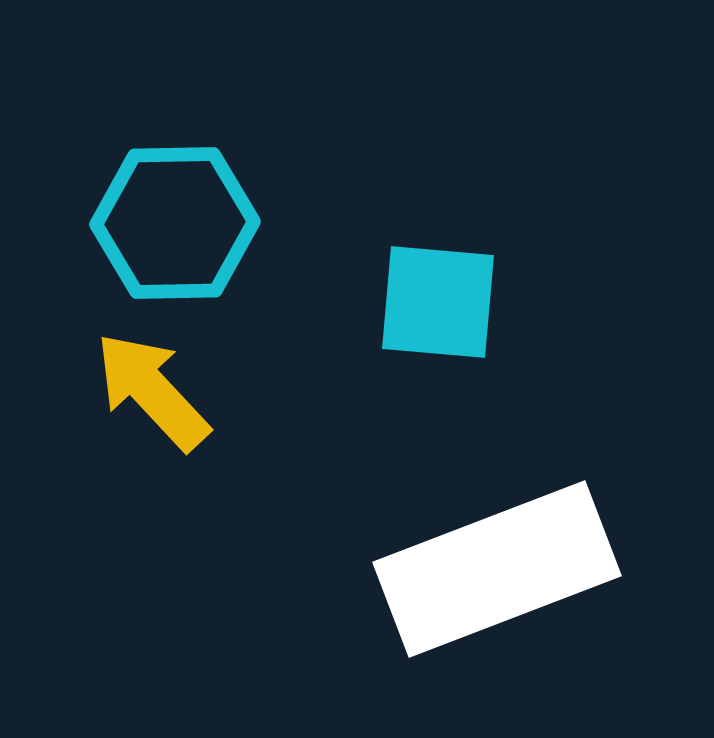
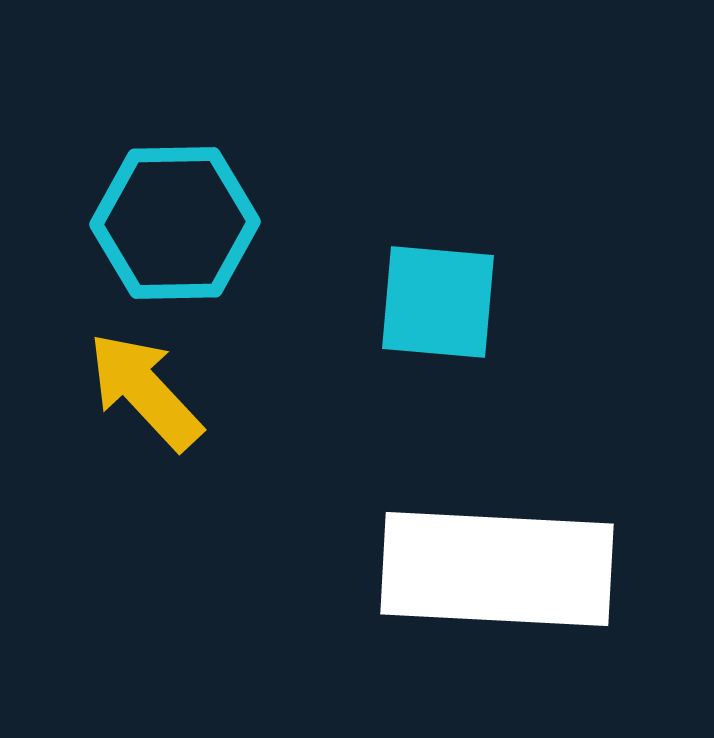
yellow arrow: moved 7 px left
white rectangle: rotated 24 degrees clockwise
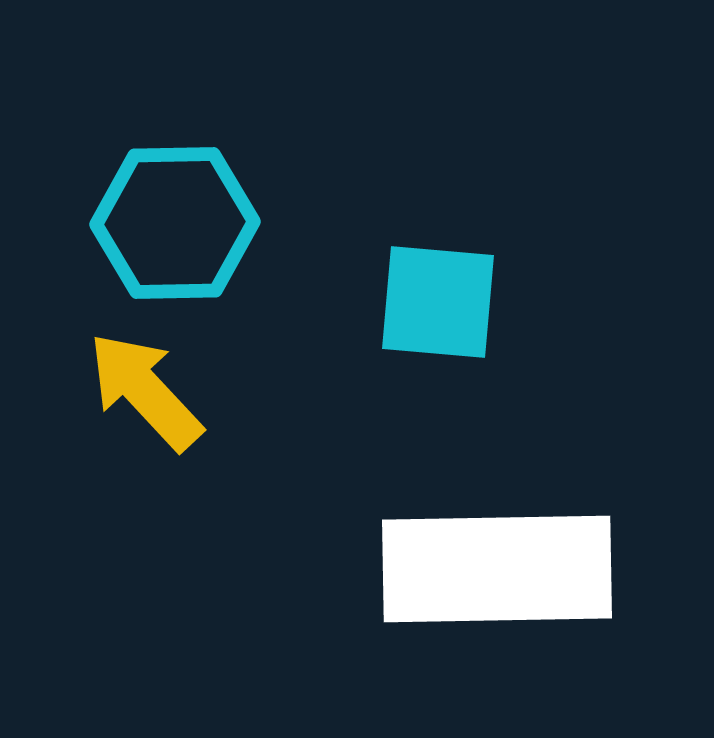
white rectangle: rotated 4 degrees counterclockwise
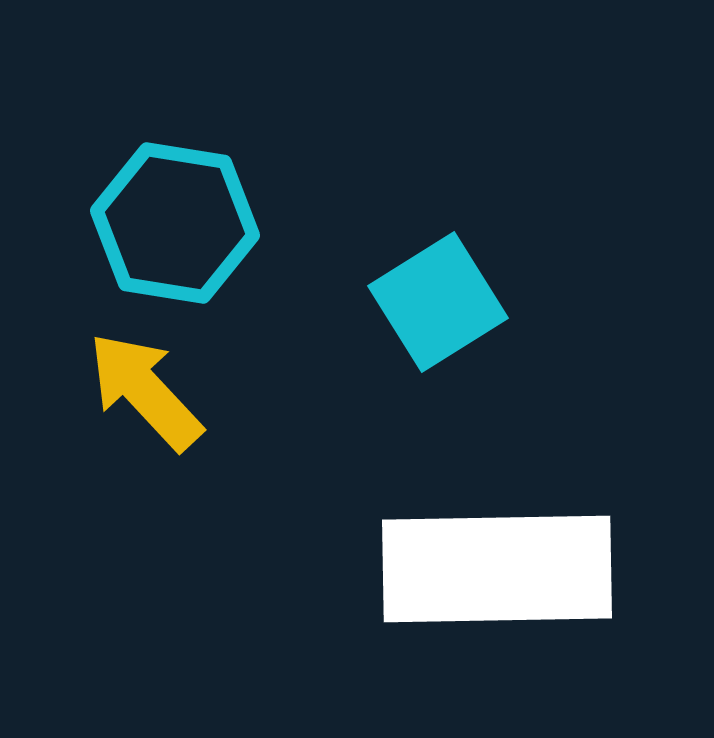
cyan hexagon: rotated 10 degrees clockwise
cyan square: rotated 37 degrees counterclockwise
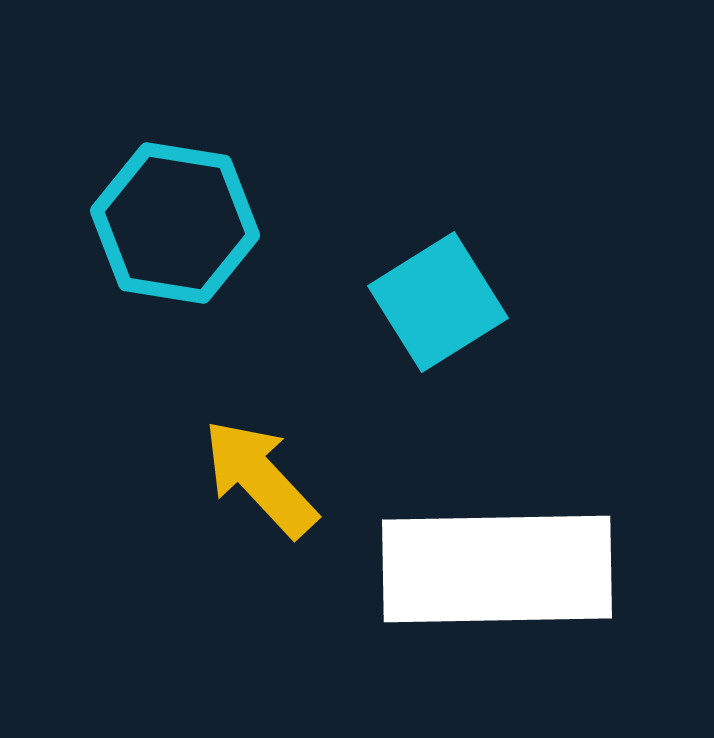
yellow arrow: moved 115 px right, 87 px down
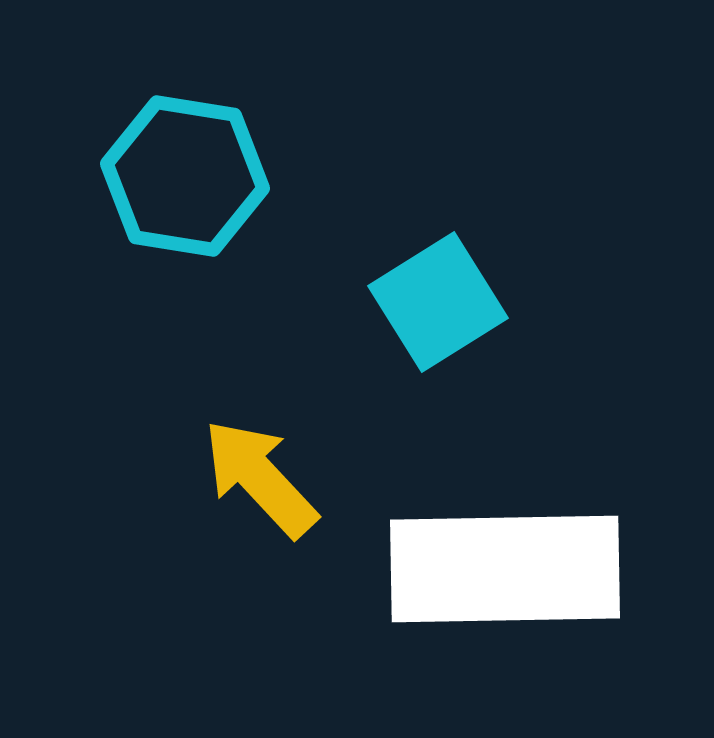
cyan hexagon: moved 10 px right, 47 px up
white rectangle: moved 8 px right
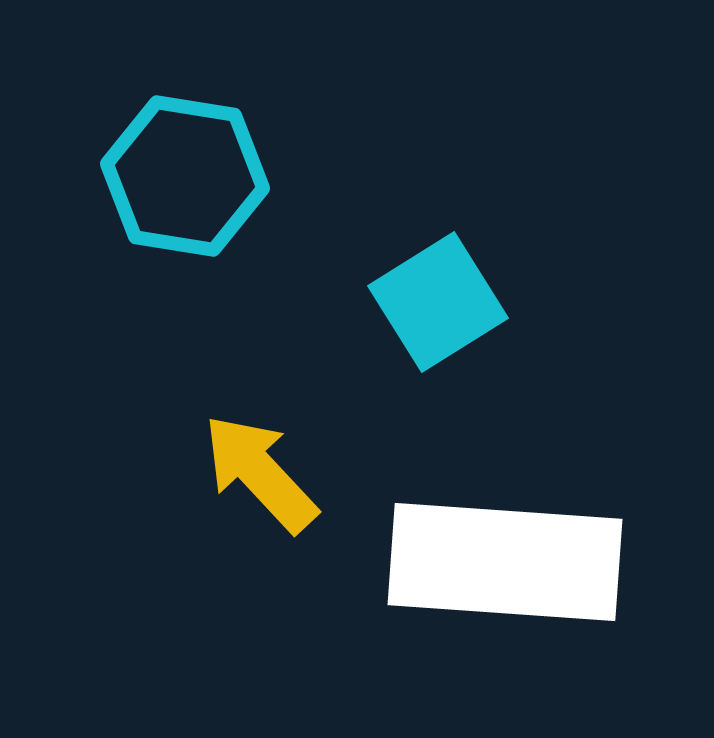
yellow arrow: moved 5 px up
white rectangle: moved 7 px up; rotated 5 degrees clockwise
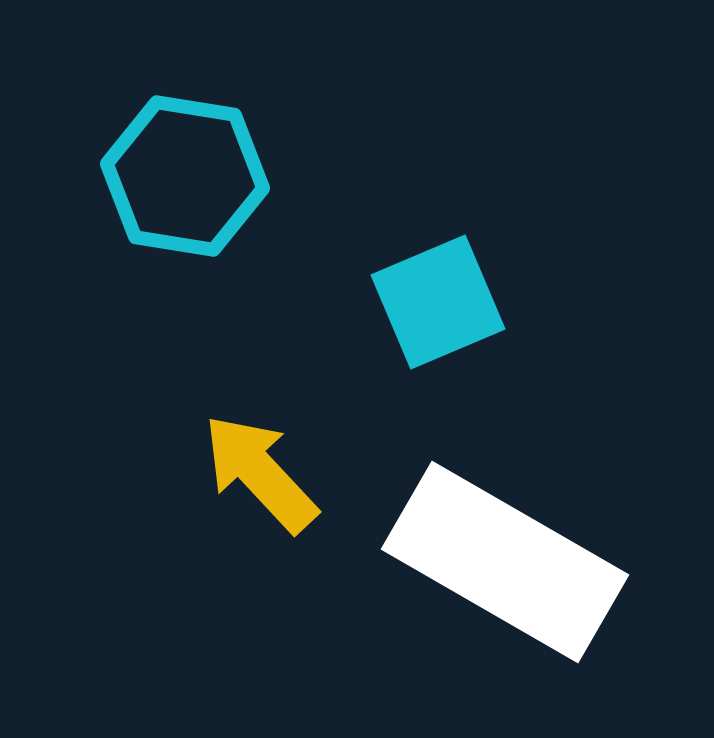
cyan square: rotated 9 degrees clockwise
white rectangle: rotated 26 degrees clockwise
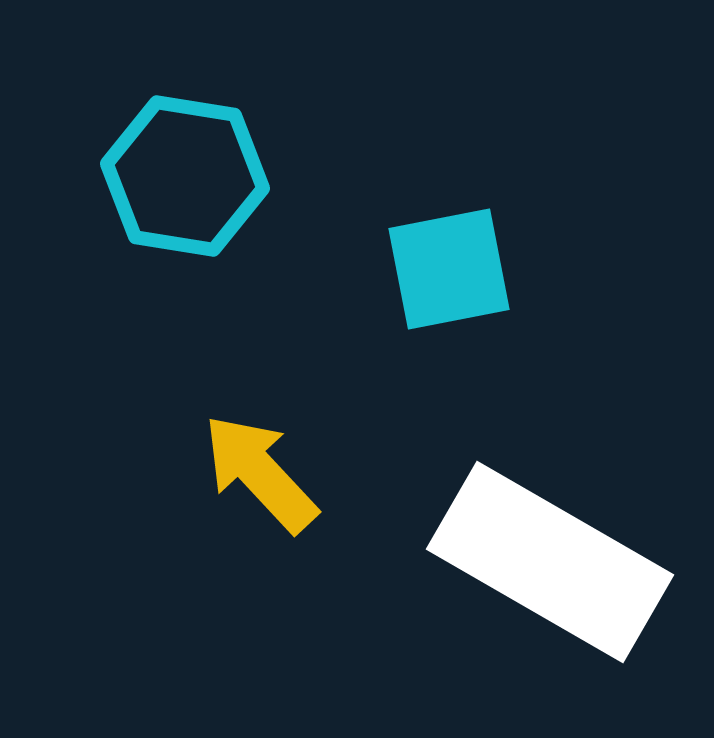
cyan square: moved 11 px right, 33 px up; rotated 12 degrees clockwise
white rectangle: moved 45 px right
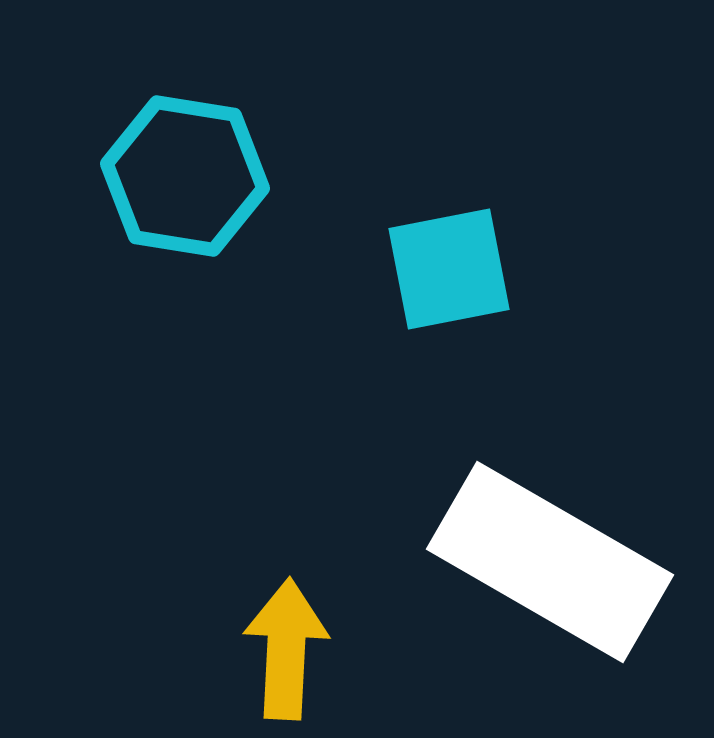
yellow arrow: moved 26 px right, 176 px down; rotated 46 degrees clockwise
